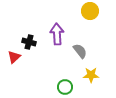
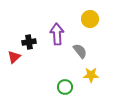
yellow circle: moved 8 px down
black cross: rotated 24 degrees counterclockwise
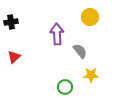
yellow circle: moved 2 px up
black cross: moved 18 px left, 20 px up
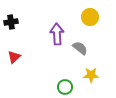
gray semicircle: moved 3 px up; rotated 14 degrees counterclockwise
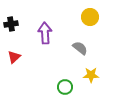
black cross: moved 2 px down
purple arrow: moved 12 px left, 1 px up
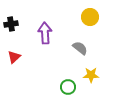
green circle: moved 3 px right
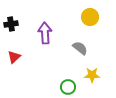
yellow star: moved 1 px right
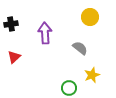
yellow star: rotated 21 degrees counterclockwise
green circle: moved 1 px right, 1 px down
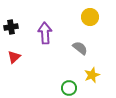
black cross: moved 3 px down
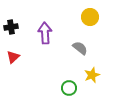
red triangle: moved 1 px left
